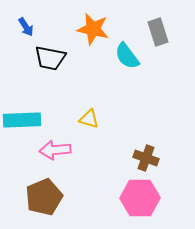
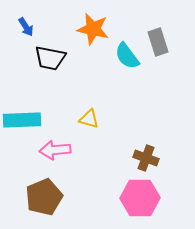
gray rectangle: moved 10 px down
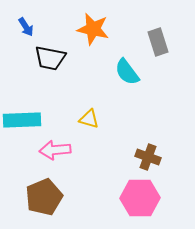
cyan semicircle: moved 16 px down
brown cross: moved 2 px right, 1 px up
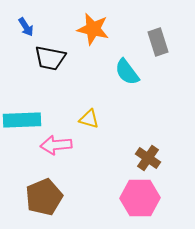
pink arrow: moved 1 px right, 5 px up
brown cross: moved 1 px down; rotated 15 degrees clockwise
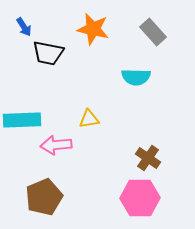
blue arrow: moved 2 px left
gray rectangle: moved 5 px left, 10 px up; rotated 24 degrees counterclockwise
black trapezoid: moved 2 px left, 5 px up
cyan semicircle: moved 9 px right, 5 px down; rotated 52 degrees counterclockwise
yellow triangle: rotated 25 degrees counterclockwise
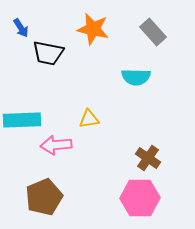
blue arrow: moved 3 px left, 1 px down
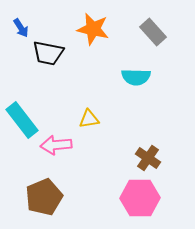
cyan rectangle: rotated 54 degrees clockwise
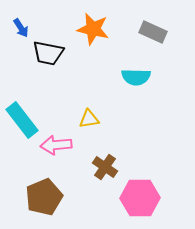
gray rectangle: rotated 24 degrees counterclockwise
brown cross: moved 43 px left, 9 px down
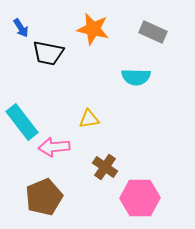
cyan rectangle: moved 2 px down
pink arrow: moved 2 px left, 2 px down
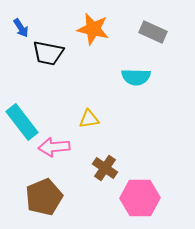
brown cross: moved 1 px down
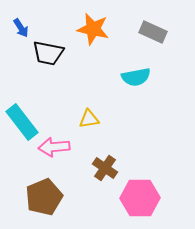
cyan semicircle: rotated 12 degrees counterclockwise
